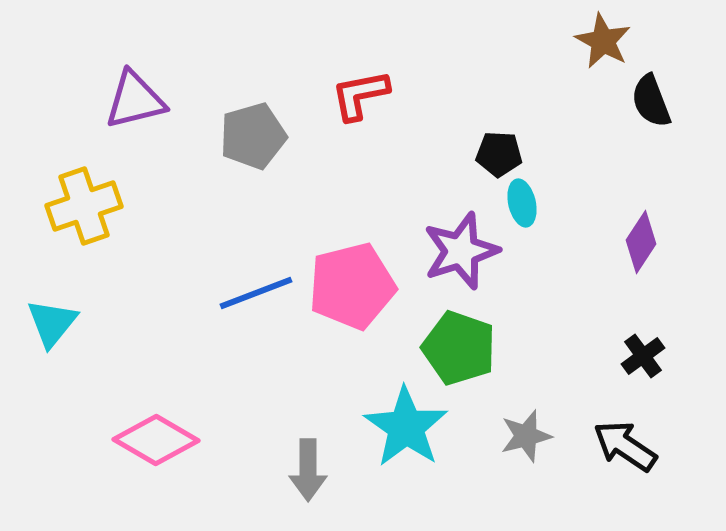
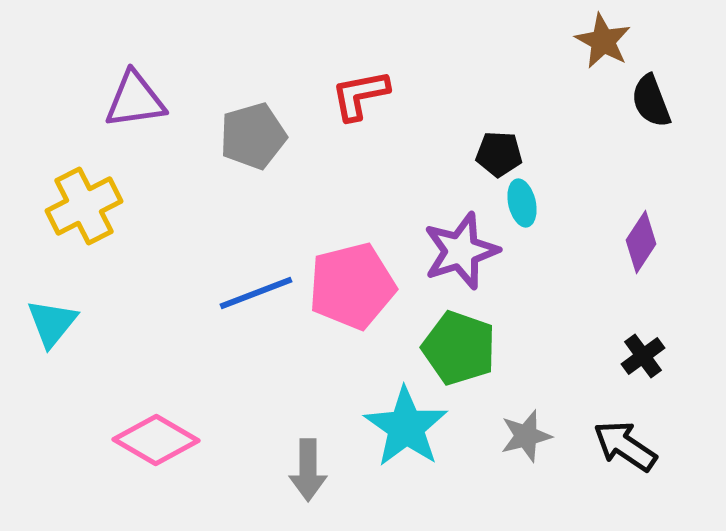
purple triangle: rotated 6 degrees clockwise
yellow cross: rotated 8 degrees counterclockwise
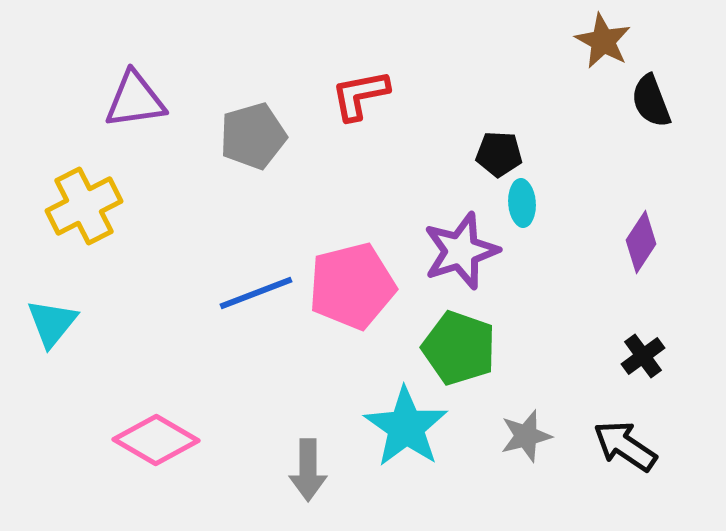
cyan ellipse: rotated 9 degrees clockwise
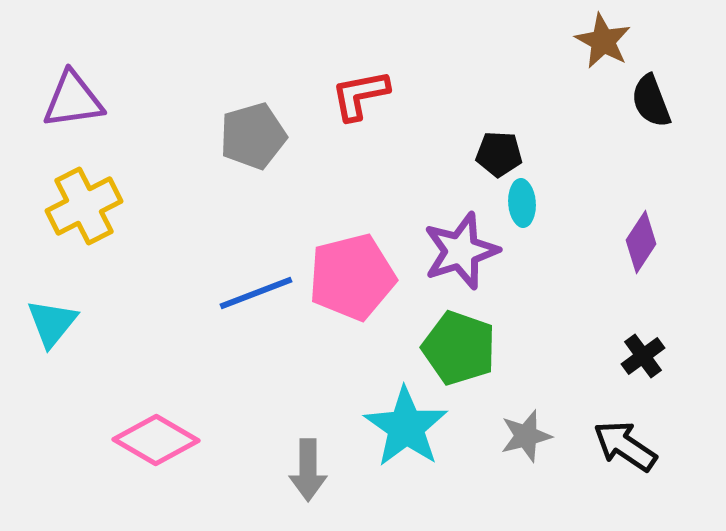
purple triangle: moved 62 px left
pink pentagon: moved 9 px up
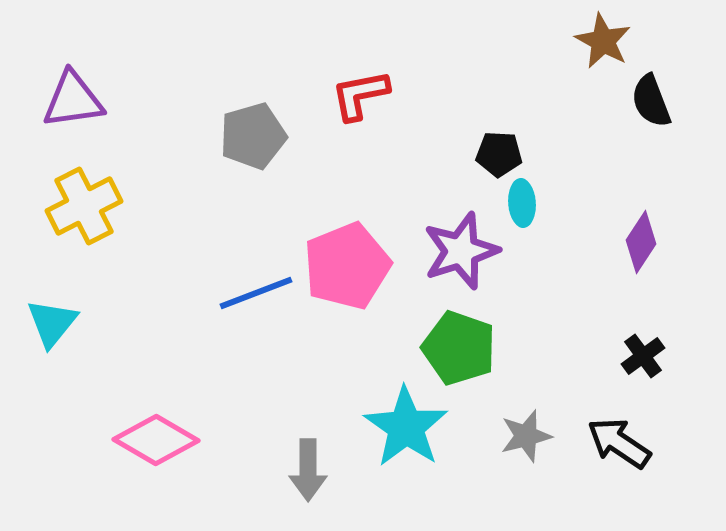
pink pentagon: moved 5 px left, 11 px up; rotated 8 degrees counterclockwise
black arrow: moved 6 px left, 3 px up
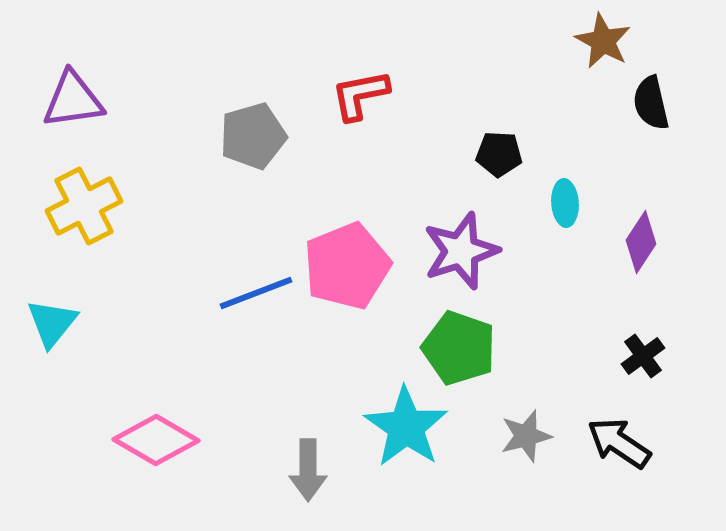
black semicircle: moved 2 px down; rotated 8 degrees clockwise
cyan ellipse: moved 43 px right
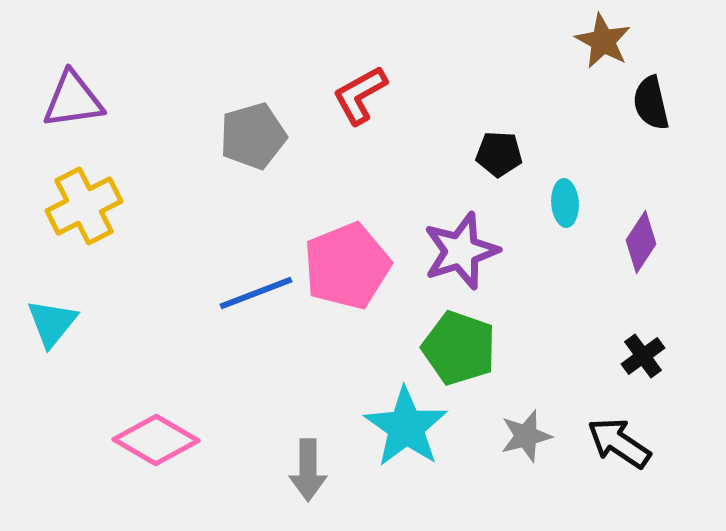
red L-shape: rotated 18 degrees counterclockwise
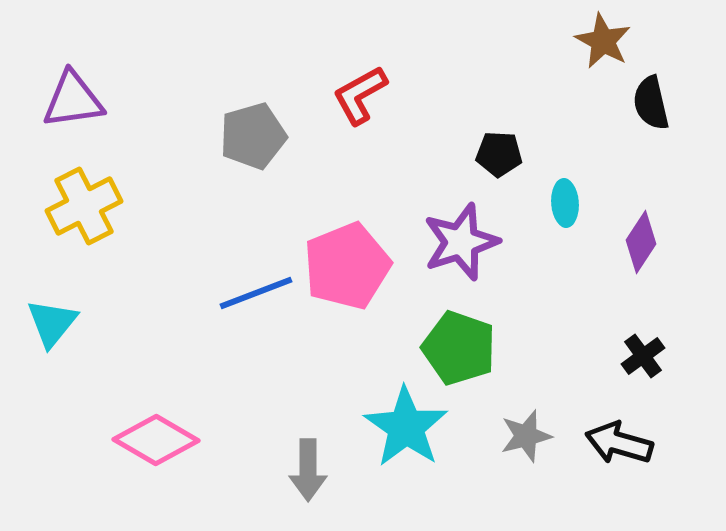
purple star: moved 9 px up
black arrow: rotated 18 degrees counterclockwise
